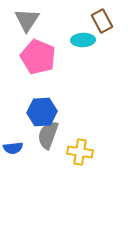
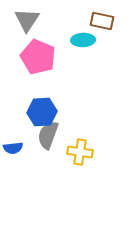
brown rectangle: rotated 50 degrees counterclockwise
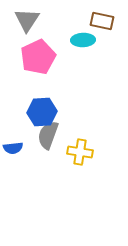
pink pentagon: rotated 24 degrees clockwise
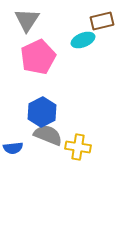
brown rectangle: rotated 25 degrees counterclockwise
cyan ellipse: rotated 20 degrees counterclockwise
blue hexagon: rotated 24 degrees counterclockwise
gray semicircle: rotated 92 degrees clockwise
yellow cross: moved 2 px left, 5 px up
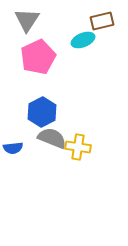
gray semicircle: moved 4 px right, 3 px down
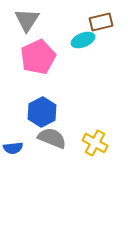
brown rectangle: moved 1 px left, 1 px down
yellow cross: moved 17 px right, 4 px up; rotated 20 degrees clockwise
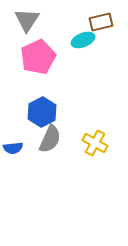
gray semicircle: moved 2 px left, 1 px down; rotated 92 degrees clockwise
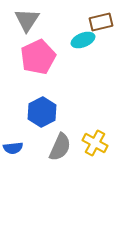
gray semicircle: moved 10 px right, 8 px down
